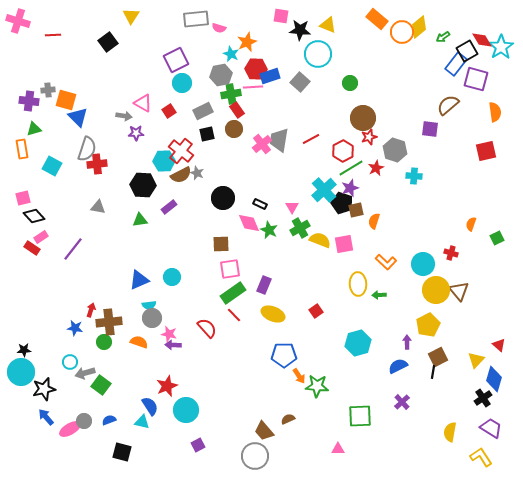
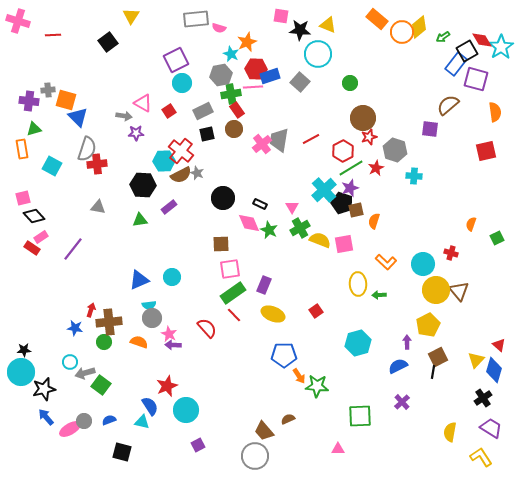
pink star at (169, 334): rotated 14 degrees clockwise
blue diamond at (494, 379): moved 9 px up
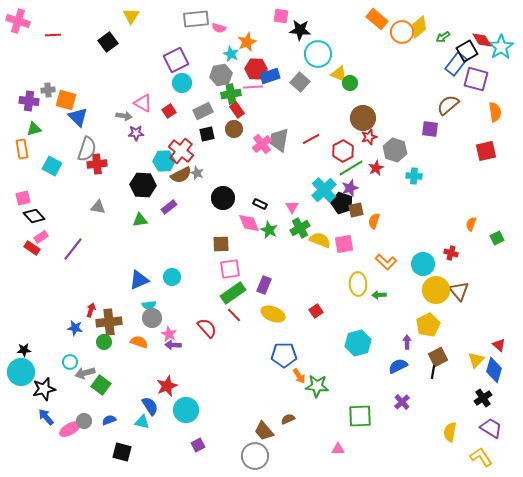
yellow triangle at (328, 25): moved 11 px right, 49 px down
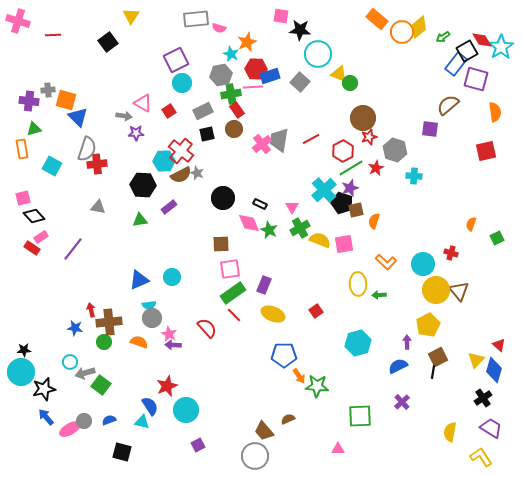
red arrow at (91, 310): rotated 32 degrees counterclockwise
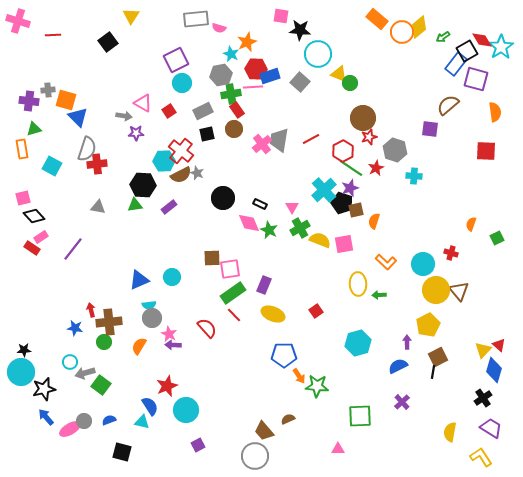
red square at (486, 151): rotated 15 degrees clockwise
green line at (351, 168): rotated 65 degrees clockwise
green triangle at (140, 220): moved 5 px left, 15 px up
brown square at (221, 244): moved 9 px left, 14 px down
orange semicircle at (139, 342): moved 4 px down; rotated 78 degrees counterclockwise
yellow triangle at (476, 360): moved 7 px right, 10 px up
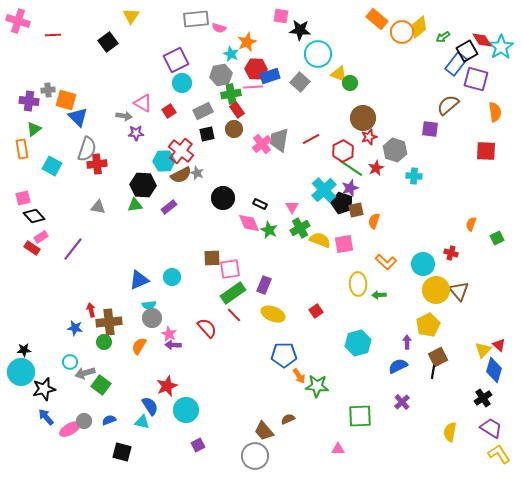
green triangle at (34, 129): rotated 21 degrees counterclockwise
yellow L-shape at (481, 457): moved 18 px right, 3 px up
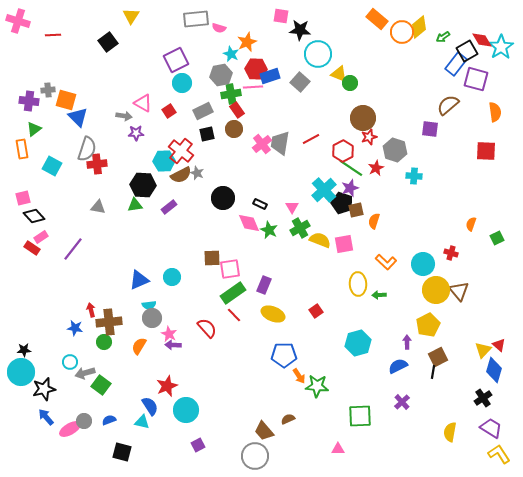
gray trapezoid at (279, 140): moved 1 px right, 3 px down
